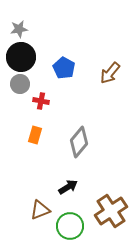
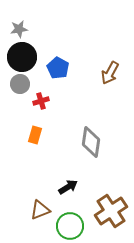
black circle: moved 1 px right
blue pentagon: moved 6 px left
brown arrow: rotated 10 degrees counterclockwise
red cross: rotated 28 degrees counterclockwise
gray diamond: moved 12 px right; rotated 32 degrees counterclockwise
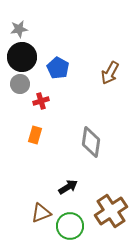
brown triangle: moved 1 px right, 3 px down
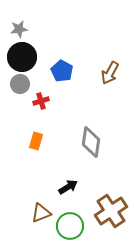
blue pentagon: moved 4 px right, 3 px down
orange rectangle: moved 1 px right, 6 px down
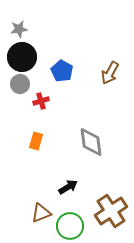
gray diamond: rotated 16 degrees counterclockwise
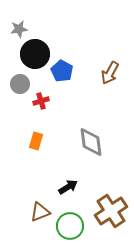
black circle: moved 13 px right, 3 px up
brown triangle: moved 1 px left, 1 px up
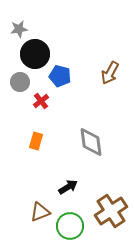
blue pentagon: moved 2 px left, 5 px down; rotated 15 degrees counterclockwise
gray circle: moved 2 px up
red cross: rotated 21 degrees counterclockwise
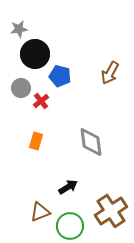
gray circle: moved 1 px right, 6 px down
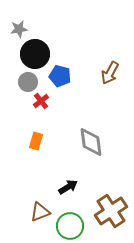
gray circle: moved 7 px right, 6 px up
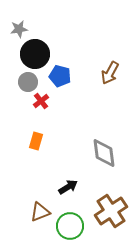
gray diamond: moved 13 px right, 11 px down
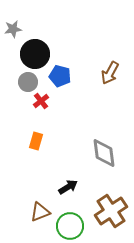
gray star: moved 6 px left
